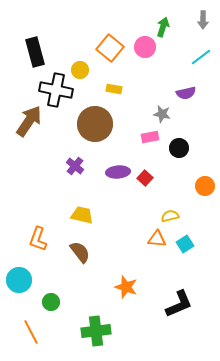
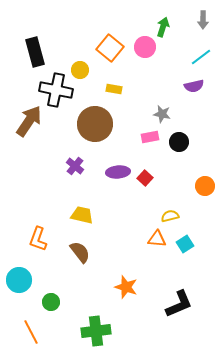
purple semicircle: moved 8 px right, 7 px up
black circle: moved 6 px up
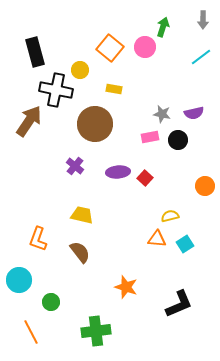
purple semicircle: moved 27 px down
black circle: moved 1 px left, 2 px up
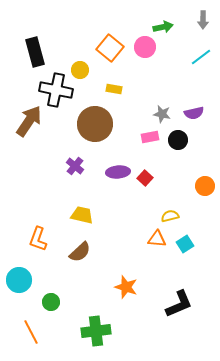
green arrow: rotated 60 degrees clockwise
brown semicircle: rotated 85 degrees clockwise
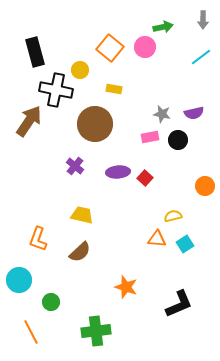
yellow semicircle: moved 3 px right
